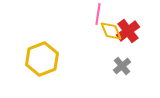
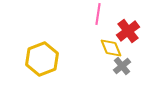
yellow diamond: moved 17 px down
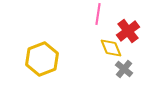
gray cross: moved 2 px right, 3 px down; rotated 12 degrees counterclockwise
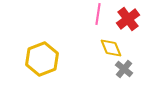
red cross: moved 12 px up
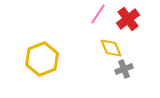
pink line: rotated 25 degrees clockwise
gray cross: rotated 30 degrees clockwise
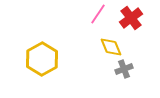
red cross: moved 3 px right, 1 px up
yellow diamond: moved 1 px up
yellow hexagon: rotated 8 degrees counterclockwise
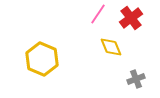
yellow hexagon: rotated 8 degrees counterclockwise
gray cross: moved 12 px right, 10 px down
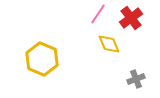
yellow diamond: moved 2 px left, 3 px up
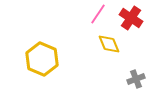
red cross: rotated 20 degrees counterclockwise
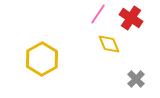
yellow hexagon: rotated 8 degrees clockwise
gray cross: rotated 24 degrees counterclockwise
